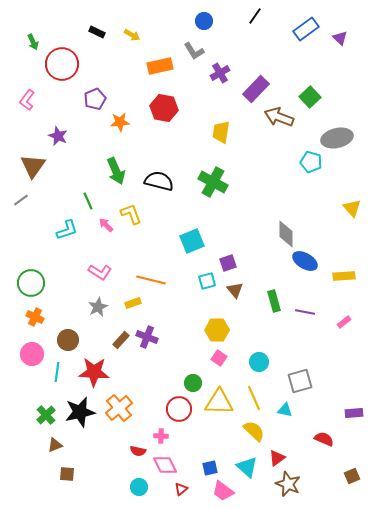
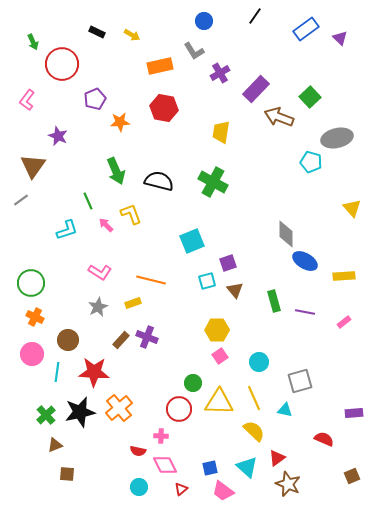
pink square at (219, 358): moved 1 px right, 2 px up; rotated 21 degrees clockwise
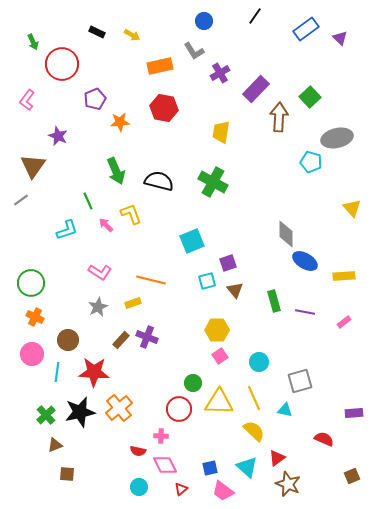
brown arrow at (279, 117): rotated 72 degrees clockwise
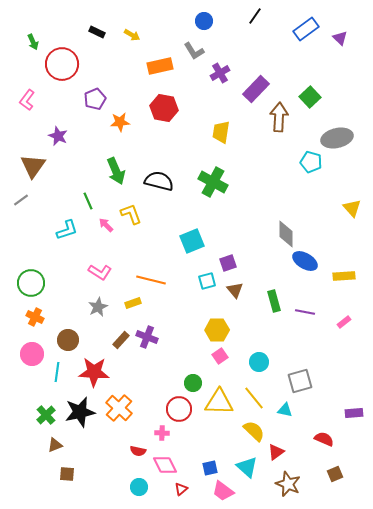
yellow line at (254, 398): rotated 15 degrees counterclockwise
orange cross at (119, 408): rotated 8 degrees counterclockwise
pink cross at (161, 436): moved 1 px right, 3 px up
red triangle at (277, 458): moved 1 px left, 6 px up
brown square at (352, 476): moved 17 px left, 2 px up
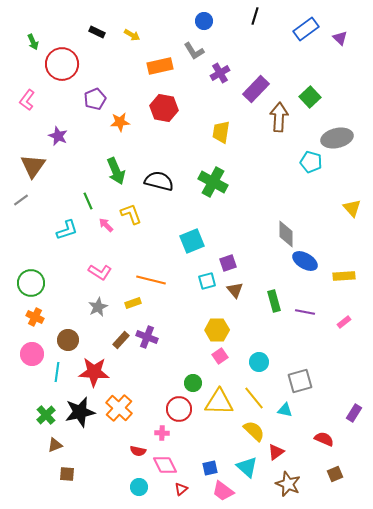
black line at (255, 16): rotated 18 degrees counterclockwise
purple rectangle at (354, 413): rotated 54 degrees counterclockwise
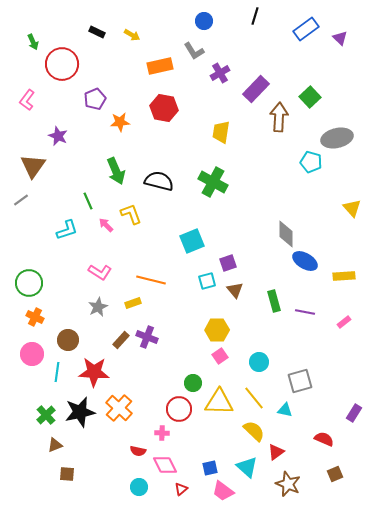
green circle at (31, 283): moved 2 px left
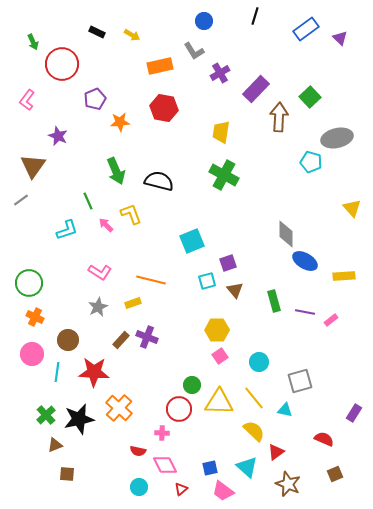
green cross at (213, 182): moved 11 px right, 7 px up
pink rectangle at (344, 322): moved 13 px left, 2 px up
green circle at (193, 383): moved 1 px left, 2 px down
black star at (80, 412): moved 1 px left, 7 px down
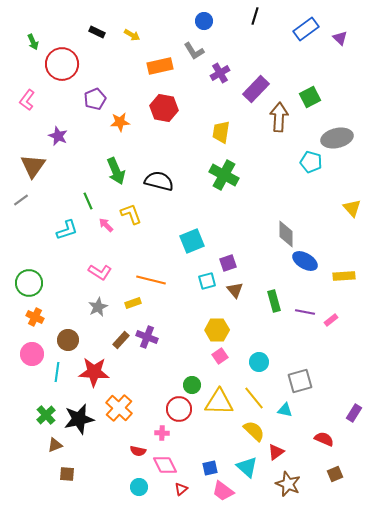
green square at (310, 97): rotated 15 degrees clockwise
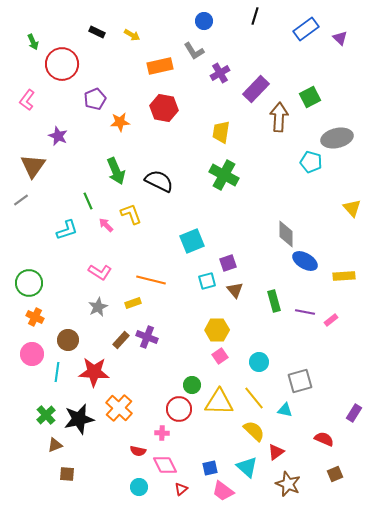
black semicircle at (159, 181): rotated 12 degrees clockwise
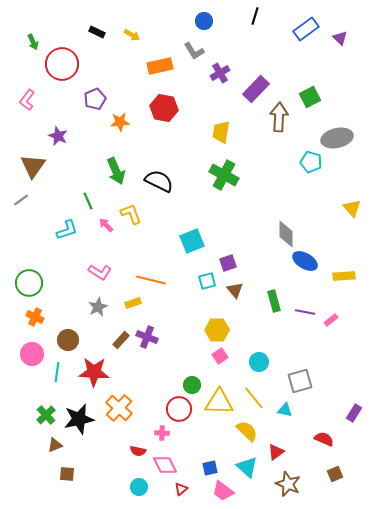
yellow semicircle at (254, 431): moved 7 px left
